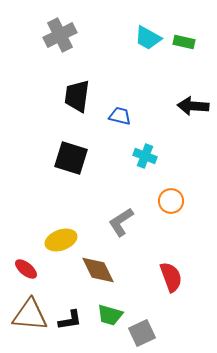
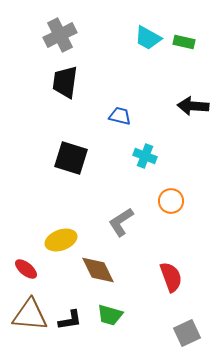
black trapezoid: moved 12 px left, 14 px up
gray square: moved 45 px right
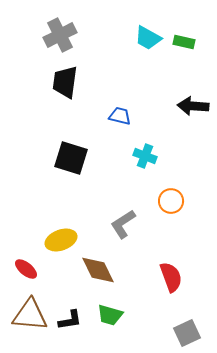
gray L-shape: moved 2 px right, 2 px down
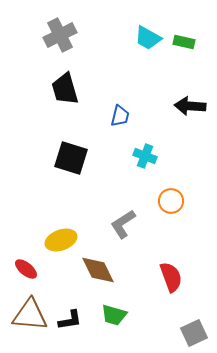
black trapezoid: moved 7 px down; rotated 24 degrees counterclockwise
black arrow: moved 3 px left
blue trapezoid: rotated 90 degrees clockwise
green trapezoid: moved 4 px right
gray square: moved 7 px right
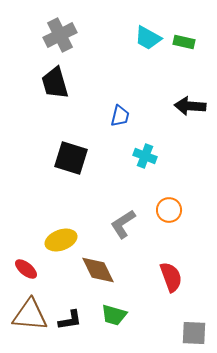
black trapezoid: moved 10 px left, 6 px up
orange circle: moved 2 px left, 9 px down
gray square: rotated 28 degrees clockwise
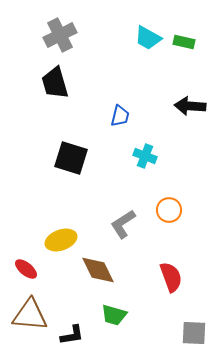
black L-shape: moved 2 px right, 15 px down
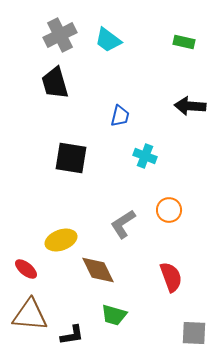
cyan trapezoid: moved 40 px left, 2 px down; rotated 8 degrees clockwise
black square: rotated 8 degrees counterclockwise
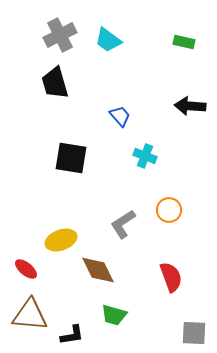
blue trapezoid: rotated 55 degrees counterclockwise
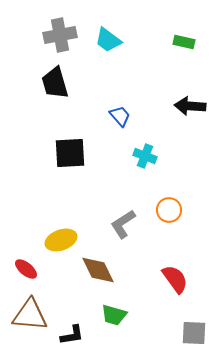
gray cross: rotated 16 degrees clockwise
black square: moved 1 px left, 5 px up; rotated 12 degrees counterclockwise
red semicircle: moved 4 px right, 2 px down; rotated 16 degrees counterclockwise
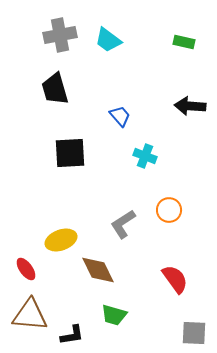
black trapezoid: moved 6 px down
red ellipse: rotated 15 degrees clockwise
